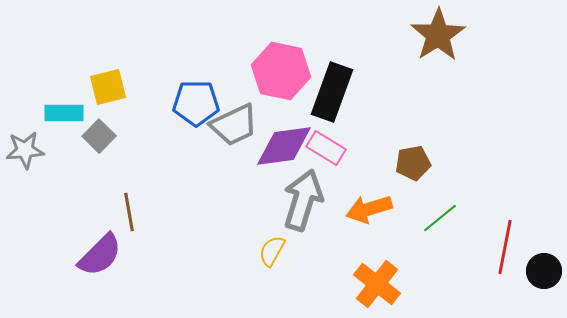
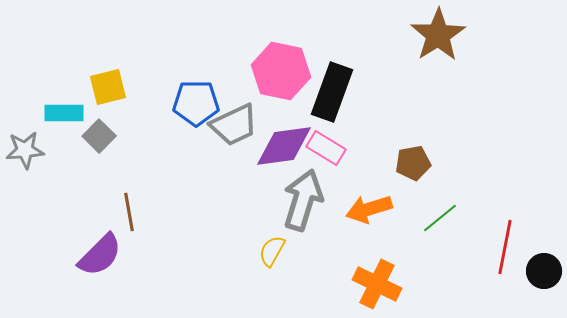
orange cross: rotated 12 degrees counterclockwise
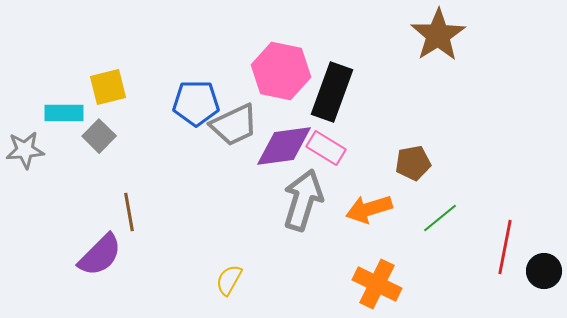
yellow semicircle: moved 43 px left, 29 px down
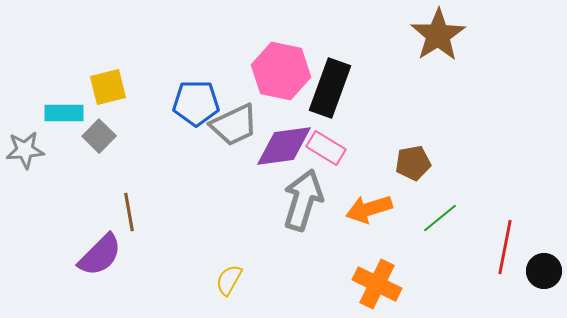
black rectangle: moved 2 px left, 4 px up
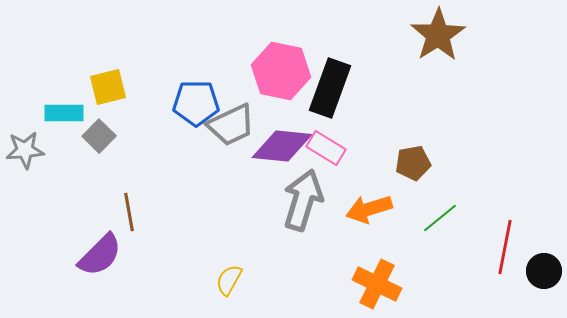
gray trapezoid: moved 3 px left
purple diamond: moved 2 px left; rotated 14 degrees clockwise
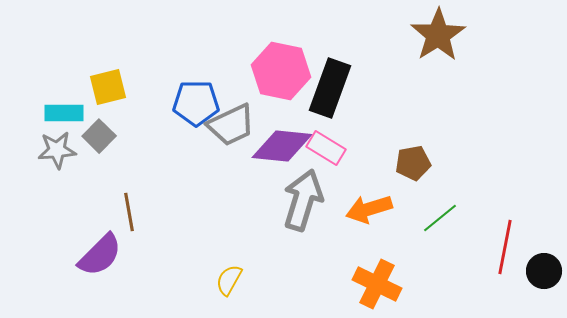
gray star: moved 32 px right
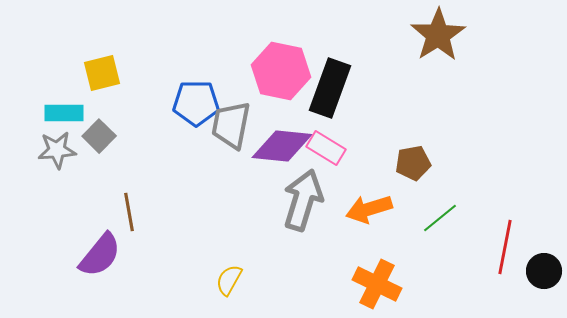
yellow square: moved 6 px left, 14 px up
gray trapezoid: rotated 126 degrees clockwise
purple semicircle: rotated 6 degrees counterclockwise
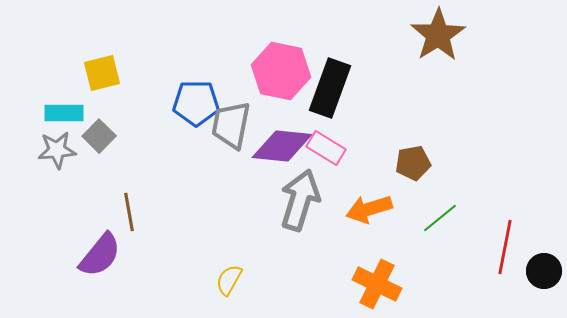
gray arrow: moved 3 px left
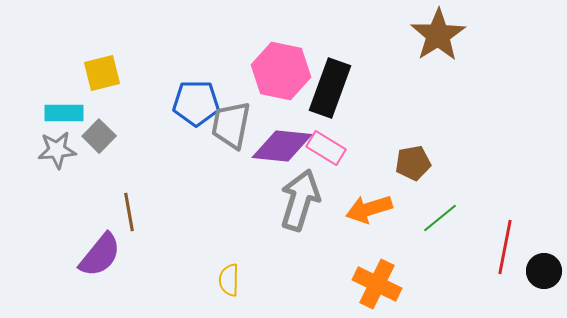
yellow semicircle: rotated 28 degrees counterclockwise
